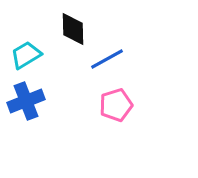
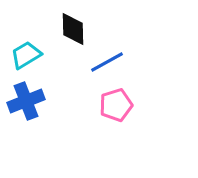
blue line: moved 3 px down
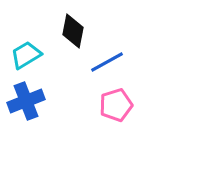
black diamond: moved 2 px down; rotated 12 degrees clockwise
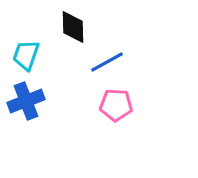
black diamond: moved 4 px up; rotated 12 degrees counterclockwise
cyan trapezoid: rotated 40 degrees counterclockwise
pink pentagon: rotated 20 degrees clockwise
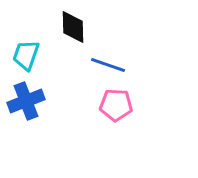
blue line: moved 1 px right, 3 px down; rotated 48 degrees clockwise
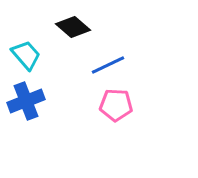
black diamond: rotated 48 degrees counterclockwise
cyan trapezoid: rotated 120 degrees clockwise
blue line: rotated 44 degrees counterclockwise
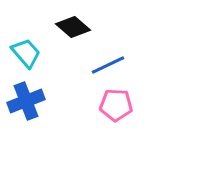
cyan trapezoid: moved 2 px up
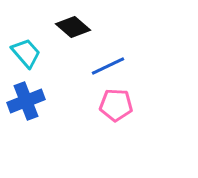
blue line: moved 1 px down
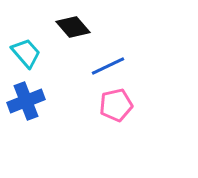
black diamond: rotated 8 degrees clockwise
pink pentagon: rotated 16 degrees counterclockwise
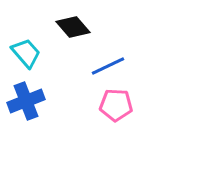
pink pentagon: rotated 16 degrees clockwise
